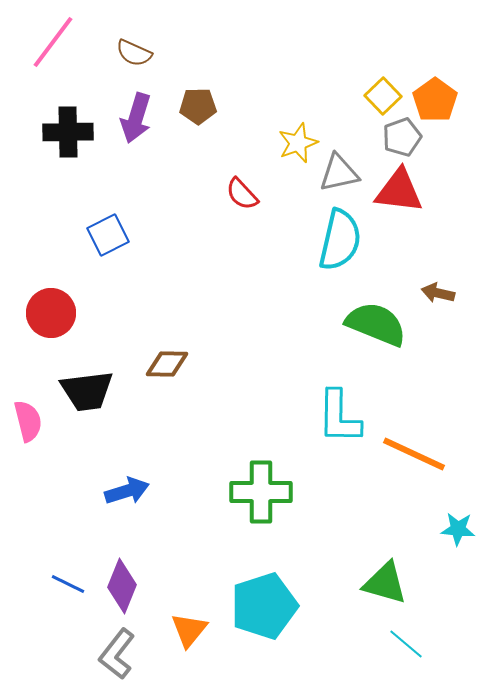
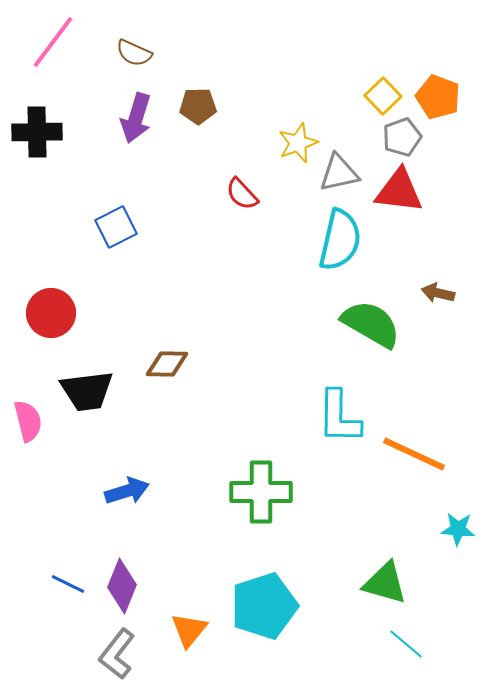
orange pentagon: moved 3 px right, 3 px up; rotated 15 degrees counterclockwise
black cross: moved 31 px left
blue square: moved 8 px right, 8 px up
green semicircle: moved 5 px left; rotated 8 degrees clockwise
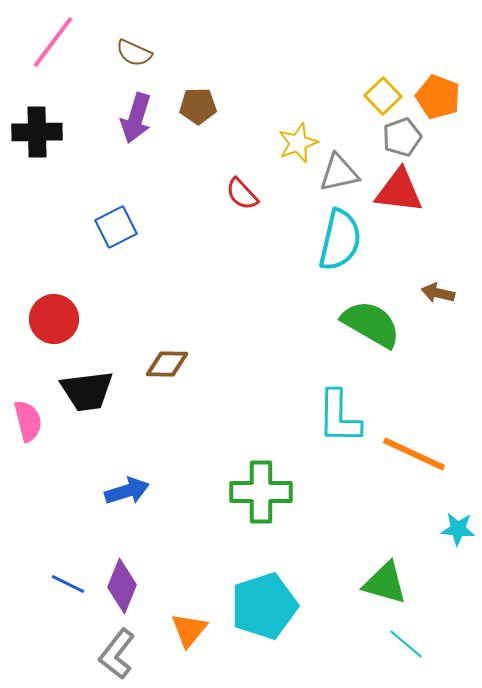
red circle: moved 3 px right, 6 px down
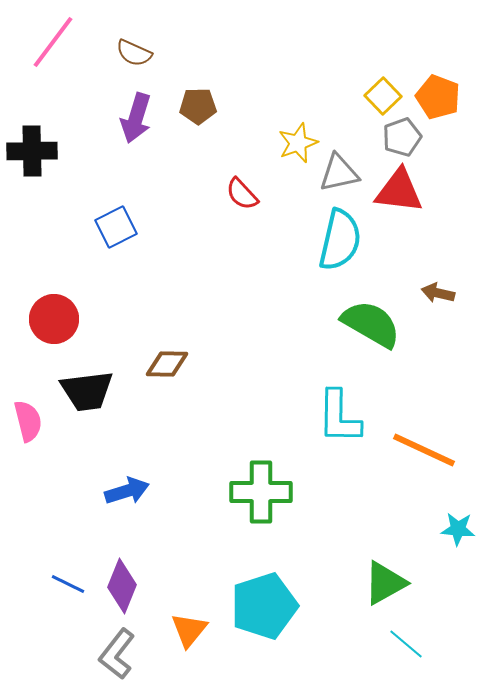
black cross: moved 5 px left, 19 px down
orange line: moved 10 px right, 4 px up
green triangle: rotated 45 degrees counterclockwise
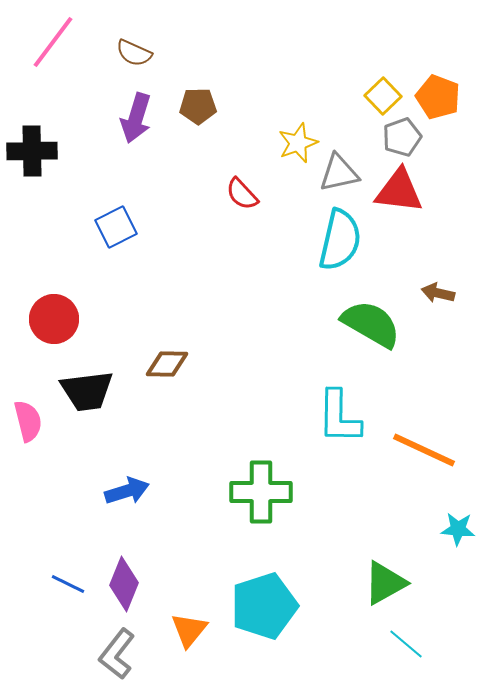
purple diamond: moved 2 px right, 2 px up
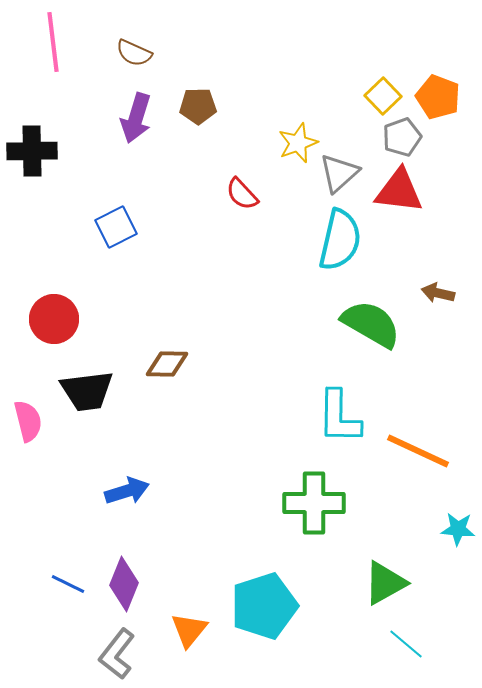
pink line: rotated 44 degrees counterclockwise
gray triangle: rotated 30 degrees counterclockwise
orange line: moved 6 px left, 1 px down
green cross: moved 53 px right, 11 px down
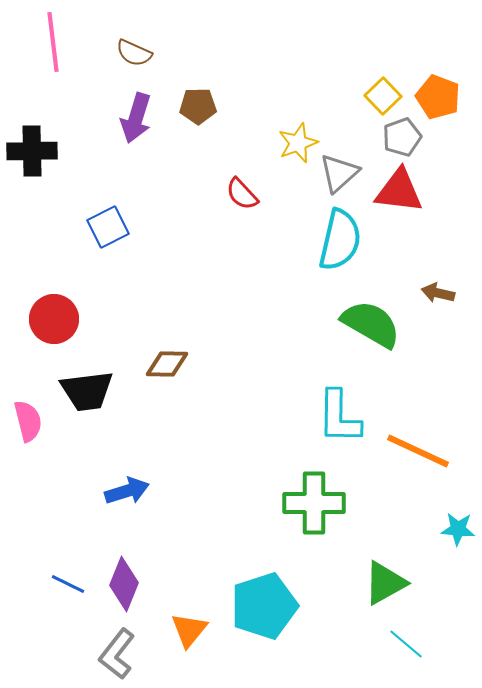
blue square: moved 8 px left
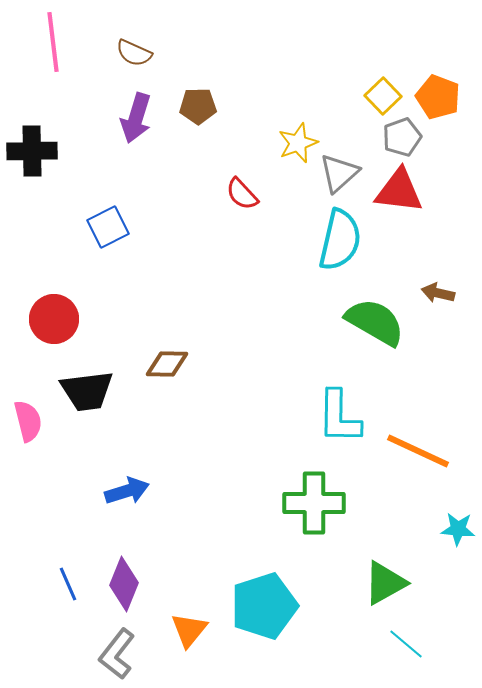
green semicircle: moved 4 px right, 2 px up
blue line: rotated 40 degrees clockwise
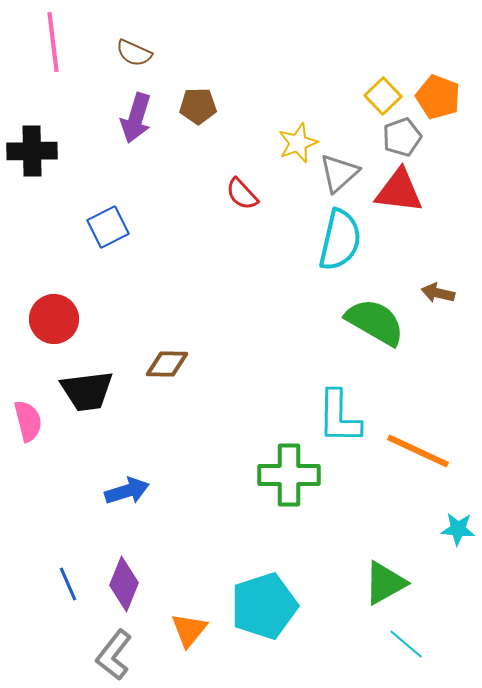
green cross: moved 25 px left, 28 px up
gray L-shape: moved 3 px left, 1 px down
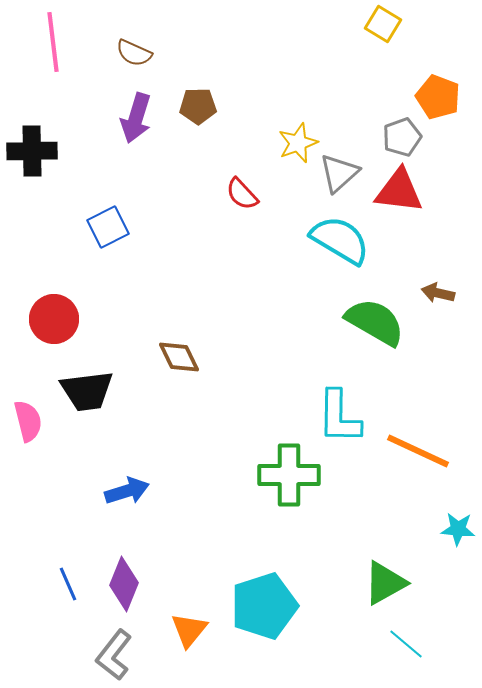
yellow square: moved 72 px up; rotated 15 degrees counterclockwise
cyan semicircle: rotated 72 degrees counterclockwise
brown diamond: moved 12 px right, 7 px up; rotated 63 degrees clockwise
